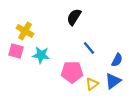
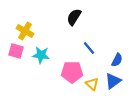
yellow triangle: rotated 40 degrees counterclockwise
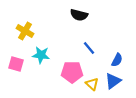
black semicircle: moved 5 px right, 2 px up; rotated 108 degrees counterclockwise
pink square: moved 13 px down
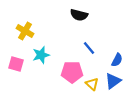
cyan star: rotated 24 degrees counterclockwise
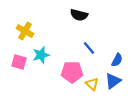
pink square: moved 3 px right, 2 px up
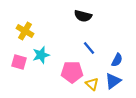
black semicircle: moved 4 px right, 1 px down
